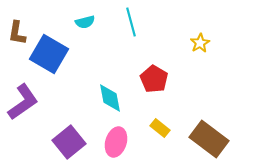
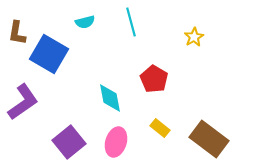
yellow star: moved 6 px left, 6 px up
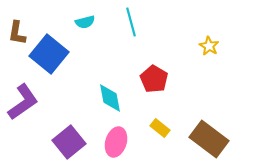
yellow star: moved 15 px right, 9 px down; rotated 12 degrees counterclockwise
blue square: rotated 9 degrees clockwise
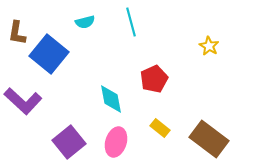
red pentagon: rotated 16 degrees clockwise
cyan diamond: moved 1 px right, 1 px down
purple L-shape: moved 1 px up; rotated 78 degrees clockwise
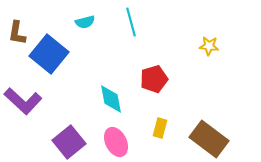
yellow star: rotated 24 degrees counterclockwise
red pentagon: rotated 8 degrees clockwise
yellow rectangle: rotated 66 degrees clockwise
pink ellipse: rotated 44 degrees counterclockwise
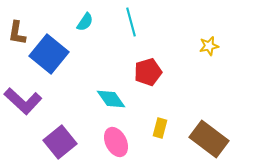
cyan semicircle: rotated 42 degrees counterclockwise
yellow star: rotated 18 degrees counterclockwise
red pentagon: moved 6 px left, 7 px up
cyan diamond: rotated 24 degrees counterclockwise
purple square: moved 9 px left
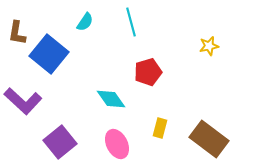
pink ellipse: moved 1 px right, 2 px down
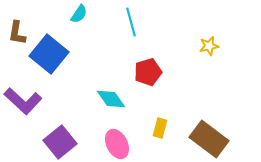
cyan semicircle: moved 6 px left, 8 px up
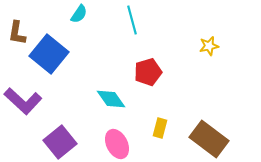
cyan line: moved 1 px right, 2 px up
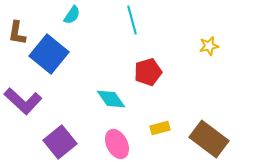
cyan semicircle: moved 7 px left, 1 px down
yellow rectangle: rotated 60 degrees clockwise
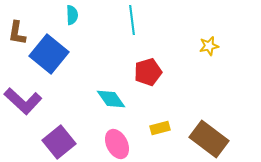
cyan semicircle: rotated 36 degrees counterclockwise
cyan line: rotated 8 degrees clockwise
purple square: moved 1 px left
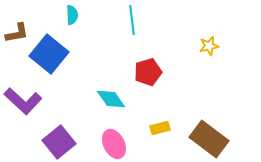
brown L-shape: rotated 110 degrees counterclockwise
pink ellipse: moved 3 px left
